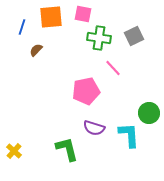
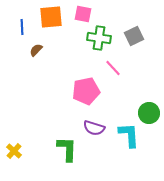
blue line: rotated 21 degrees counterclockwise
green L-shape: rotated 16 degrees clockwise
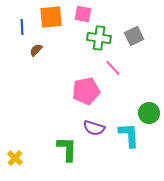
yellow cross: moved 1 px right, 7 px down
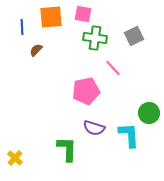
green cross: moved 4 px left
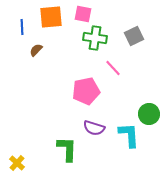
green circle: moved 1 px down
yellow cross: moved 2 px right, 5 px down
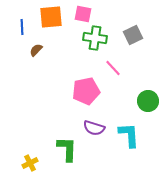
gray square: moved 1 px left, 1 px up
green circle: moved 1 px left, 13 px up
yellow cross: moved 13 px right; rotated 21 degrees clockwise
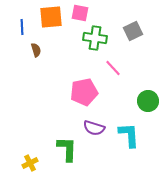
pink square: moved 3 px left, 1 px up
gray square: moved 4 px up
brown semicircle: rotated 120 degrees clockwise
pink pentagon: moved 2 px left, 1 px down
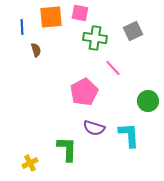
pink pentagon: rotated 16 degrees counterclockwise
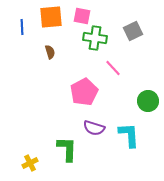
pink square: moved 2 px right, 3 px down
brown semicircle: moved 14 px right, 2 px down
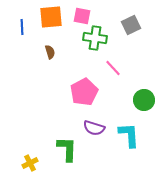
gray square: moved 2 px left, 6 px up
green circle: moved 4 px left, 1 px up
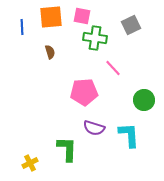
pink pentagon: rotated 24 degrees clockwise
